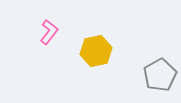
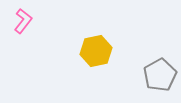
pink L-shape: moved 26 px left, 11 px up
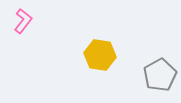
yellow hexagon: moved 4 px right, 4 px down; rotated 20 degrees clockwise
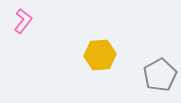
yellow hexagon: rotated 12 degrees counterclockwise
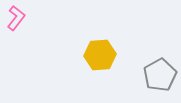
pink L-shape: moved 7 px left, 3 px up
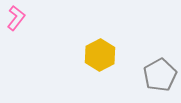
yellow hexagon: rotated 24 degrees counterclockwise
